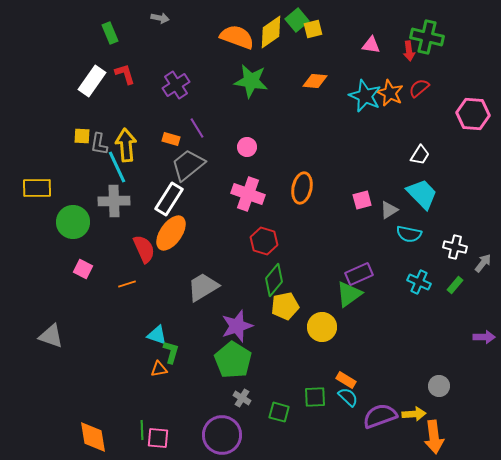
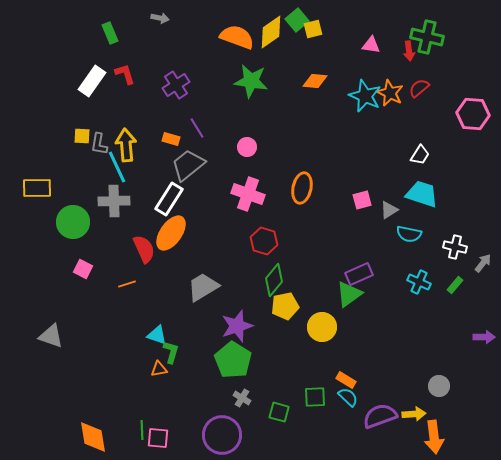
cyan trapezoid at (422, 194): rotated 28 degrees counterclockwise
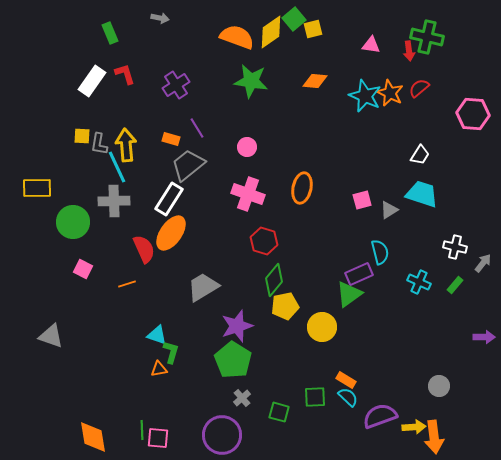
green square at (297, 20): moved 3 px left, 1 px up
cyan semicircle at (409, 234): moved 29 px left, 18 px down; rotated 115 degrees counterclockwise
gray cross at (242, 398): rotated 18 degrees clockwise
yellow arrow at (414, 414): moved 13 px down
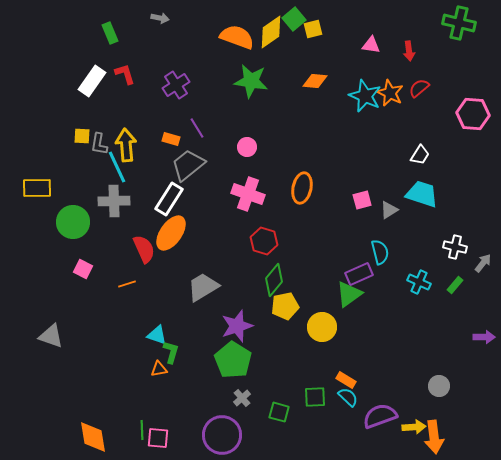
green cross at (427, 37): moved 32 px right, 14 px up
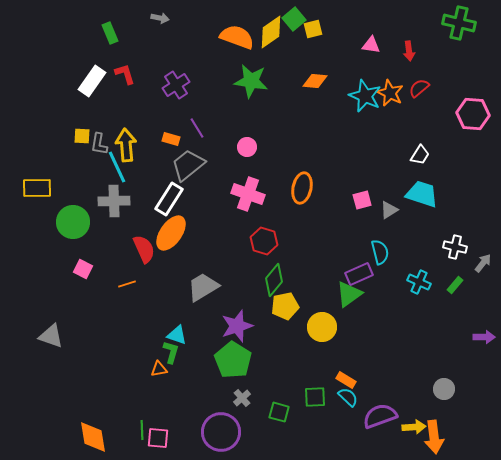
cyan triangle at (157, 335): moved 20 px right
gray circle at (439, 386): moved 5 px right, 3 px down
purple circle at (222, 435): moved 1 px left, 3 px up
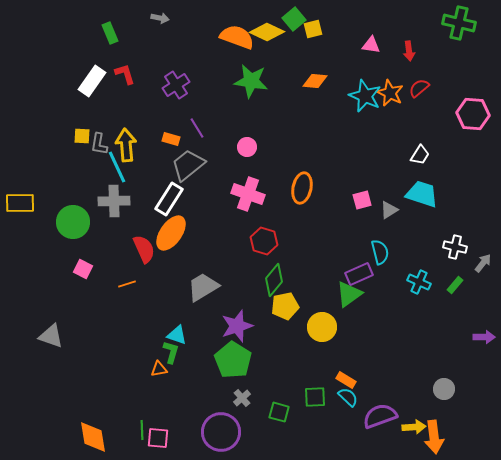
yellow diamond at (271, 32): moved 4 px left; rotated 60 degrees clockwise
yellow rectangle at (37, 188): moved 17 px left, 15 px down
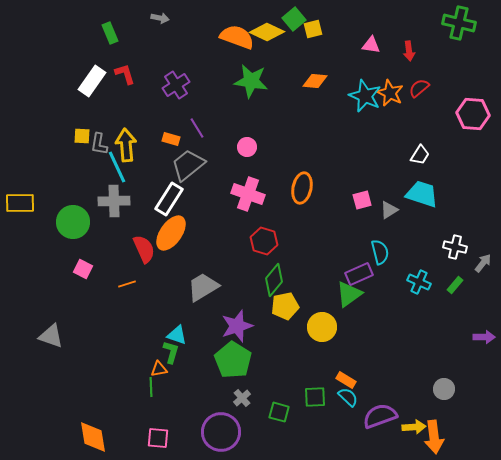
green line at (142, 430): moved 9 px right, 43 px up
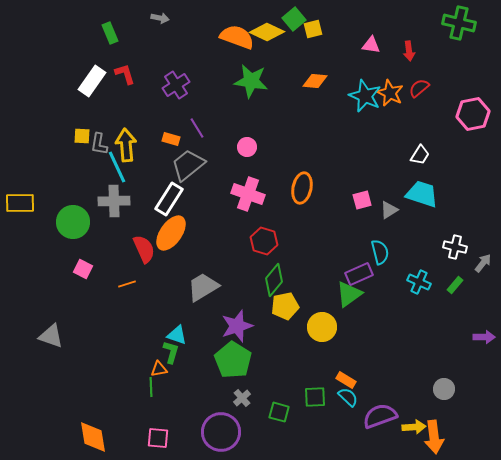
pink hexagon at (473, 114): rotated 16 degrees counterclockwise
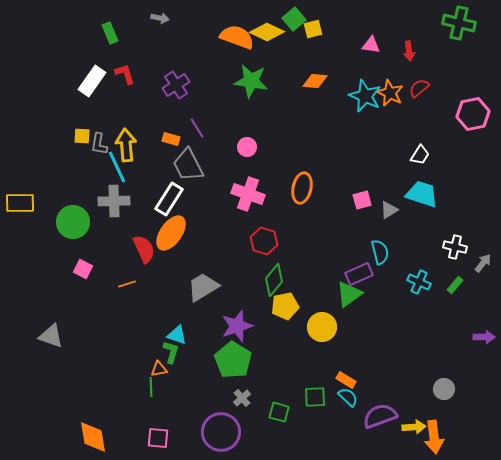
gray trapezoid at (188, 165): rotated 78 degrees counterclockwise
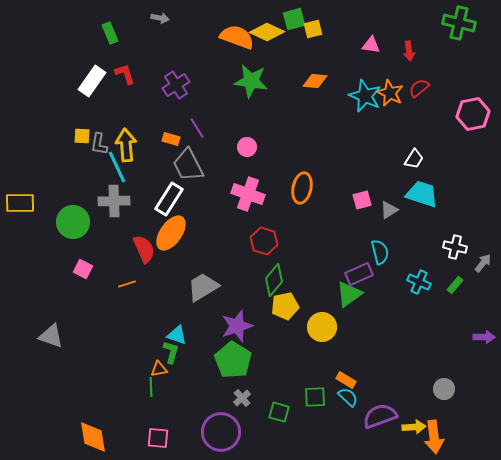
green square at (294, 19): rotated 25 degrees clockwise
white trapezoid at (420, 155): moved 6 px left, 4 px down
